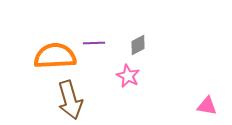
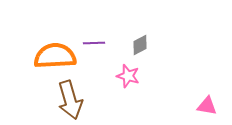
gray diamond: moved 2 px right
pink star: rotated 10 degrees counterclockwise
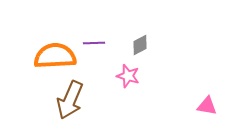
brown arrow: rotated 39 degrees clockwise
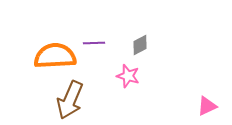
pink triangle: rotated 35 degrees counterclockwise
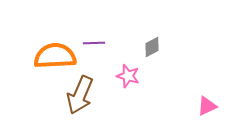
gray diamond: moved 12 px right, 2 px down
brown arrow: moved 10 px right, 5 px up
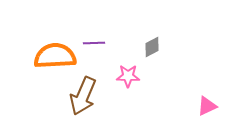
pink star: rotated 15 degrees counterclockwise
brown arrow: moved 3 px right, 1 px down
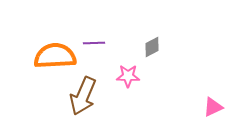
pink triangle: moved 6 px right, 1 px down
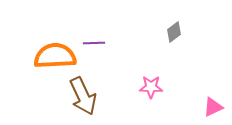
gray diamond: moved 22 px right, 15 px up; rotated 10 degrees counterclockwise
pink star: moved 23 px right, 11 px down
brown arrow: rotated 48 degrees counterclockwise
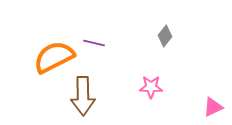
gray diamond: moved 9 px left, 4 px down; rotated 15 degrees counterclockwise
purple line: rotated 15 degrees clockwise
orange semicircle: moved 1 px left, 1 px down; rotated 24 degrees counterclockwise
brown arrow: rotated 24 degrees clockwise
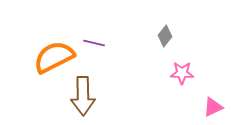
pink star: moved 31 px right, 14 px up
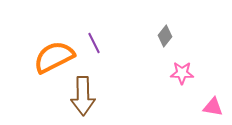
purple line: rotated 50 degrees clockwise
pink triangle: rotated 35 degrees clockwise
